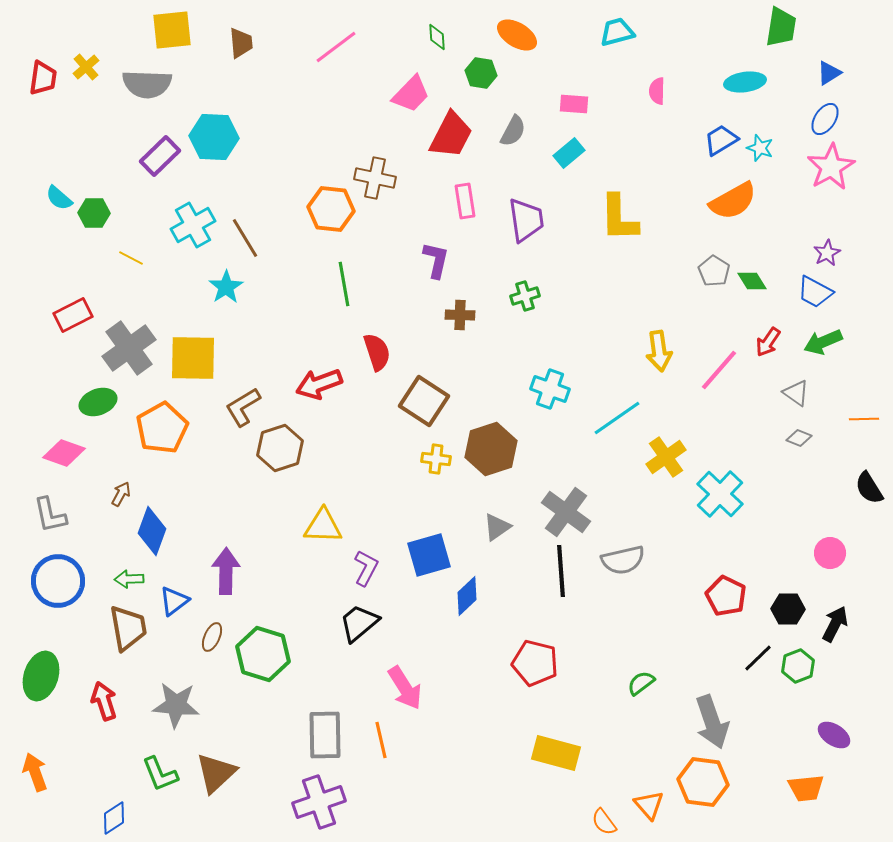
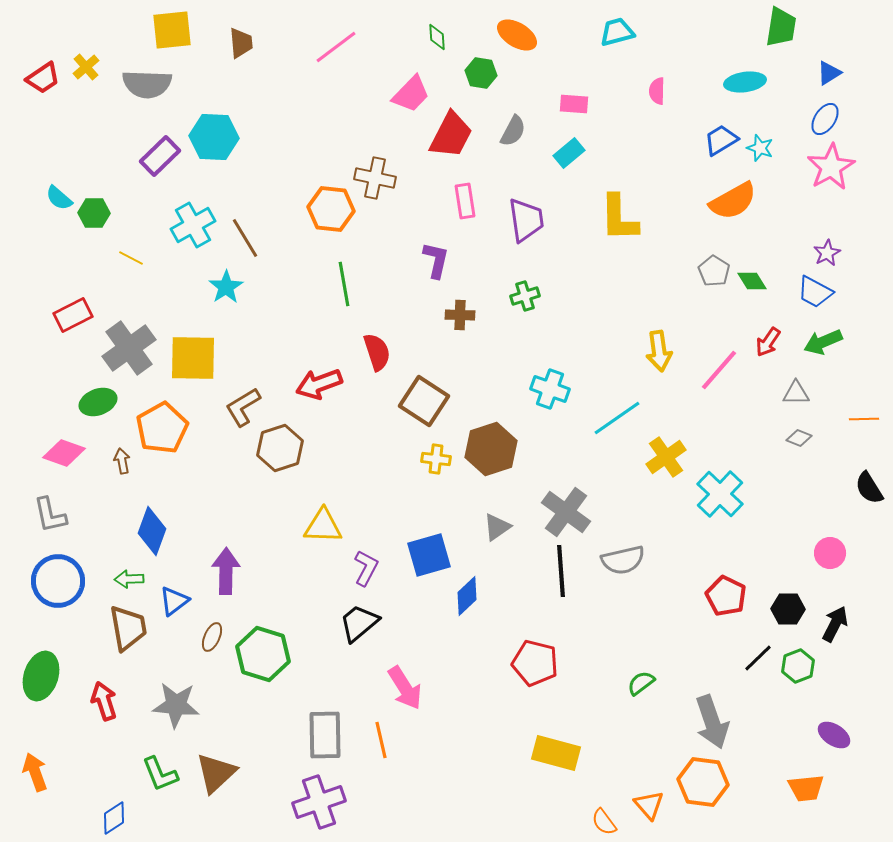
red trapezoid at (43, 78): rotated 48 degrees clockwise
gray triangle at (796, 393): rotated 36 degrees counterclockwise
brown arrow at (121, 494): moved 1 px right, 33 px up; rotated 40 degrees counterclockwise
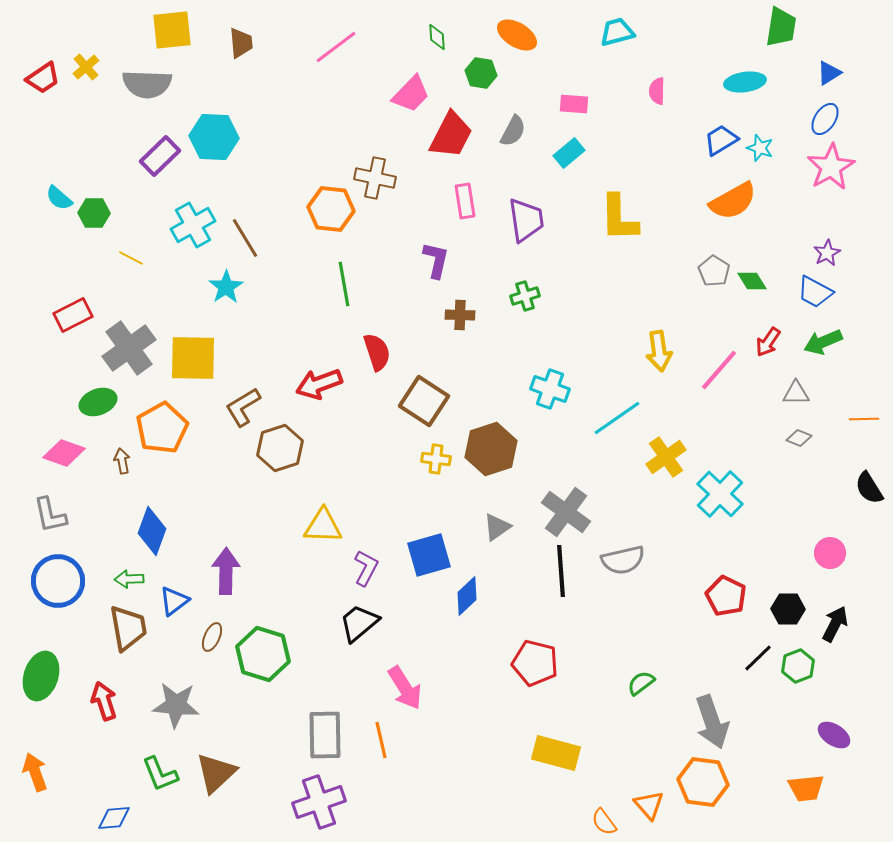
blue diamond at (114, 818): rotated 28 degrees clockwise
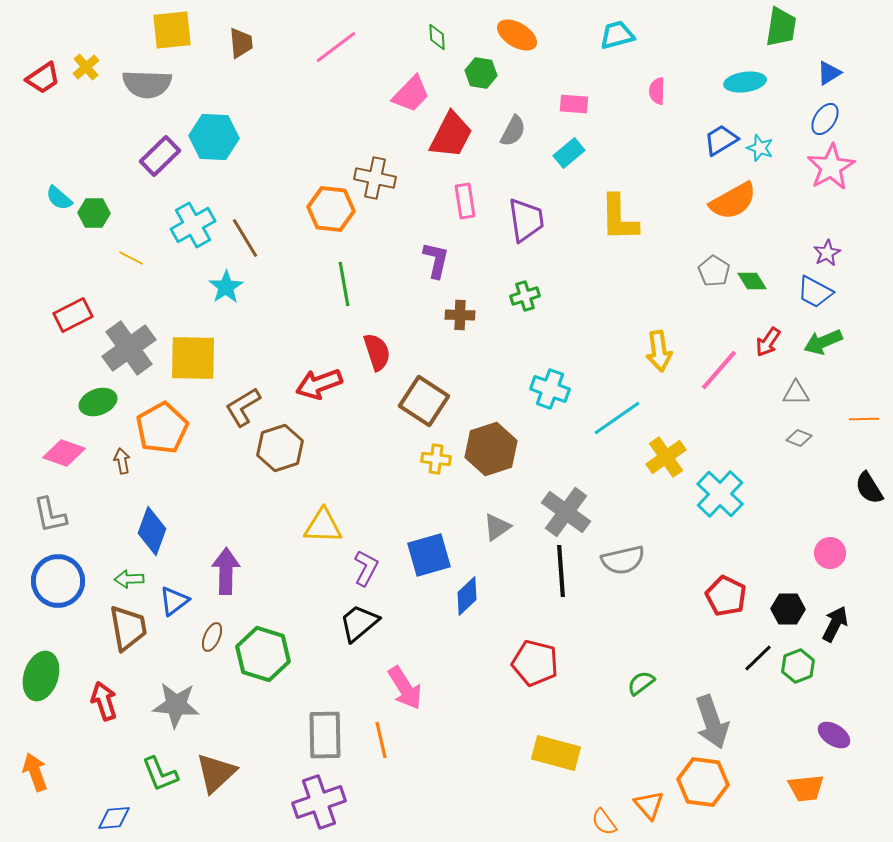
cyan trapezoid at (617, 32): moved 3 px down
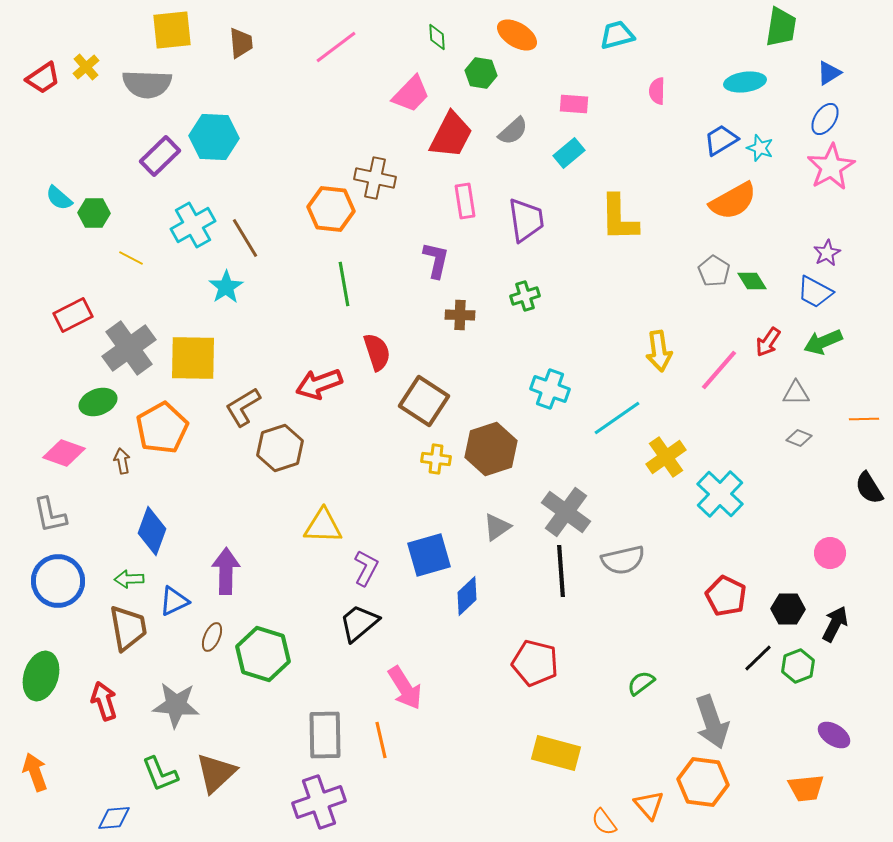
gray semicircle at (513, 131): rotated 20 degrees clockwise
blue triangle at (174, 601): rotated 12 degrees clockwise
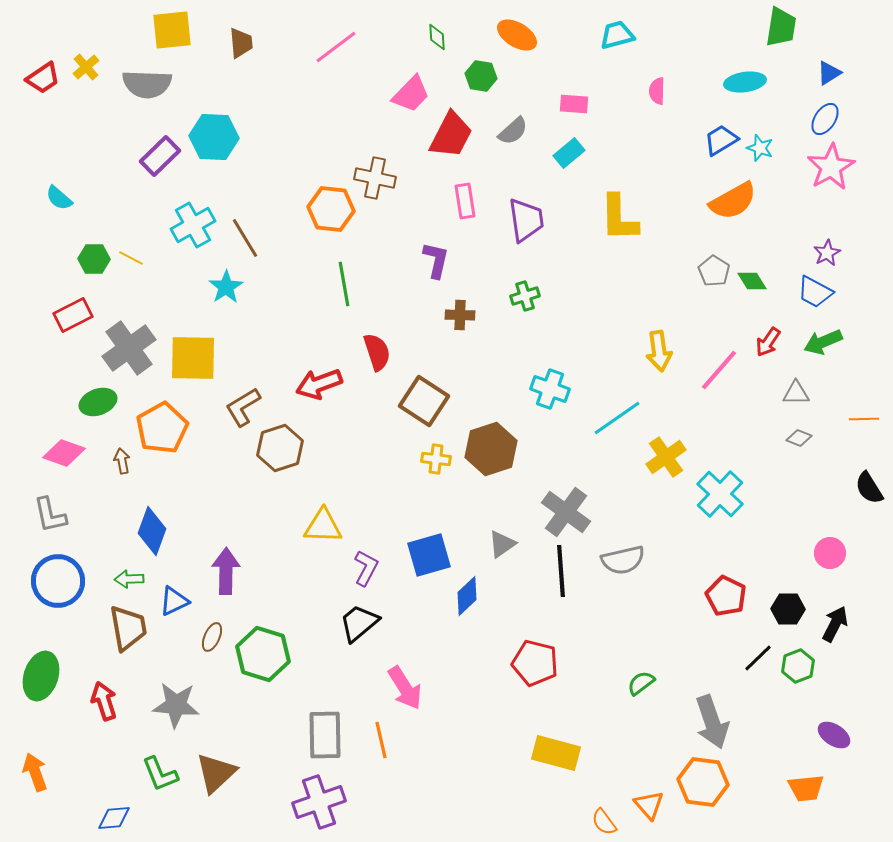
green hexagon at (481, 73): moved 3 px down
green hexagon at (94, 213): moved 46 px down
gray triangle at (497, 527): moved 5 px right, 17 px down
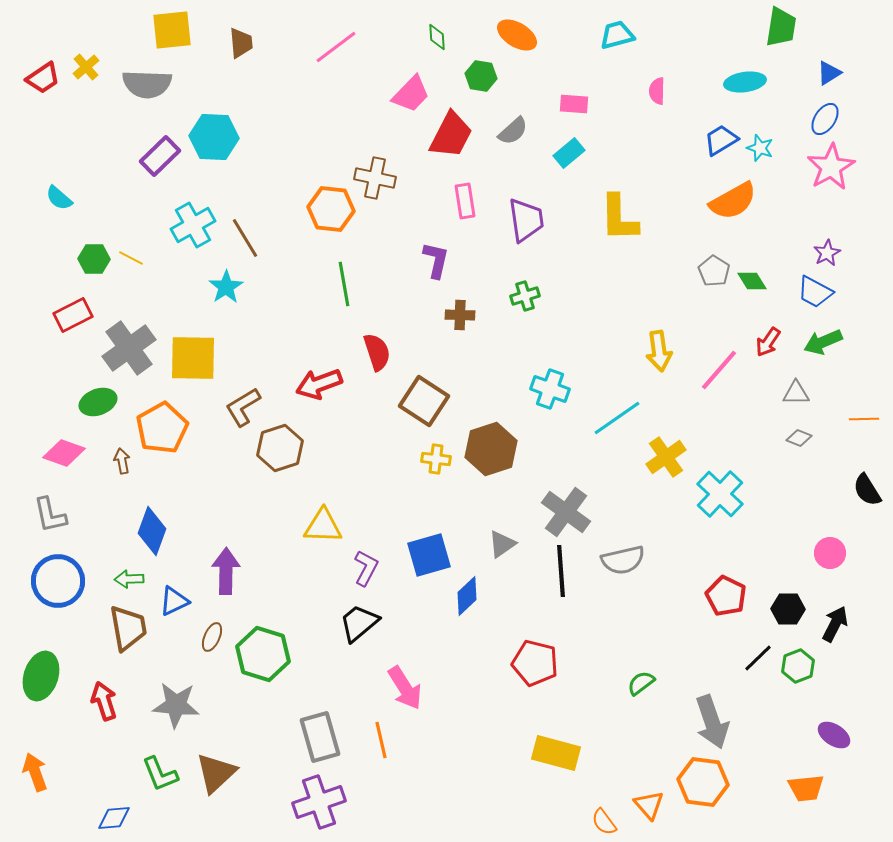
black semicircle at (869, 488): moved 2 px left, 2 px down
gray rectangle at (325, 735): moved 5 px left, 2 px down; rotated 15 degrees counterclockwise
